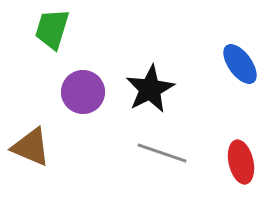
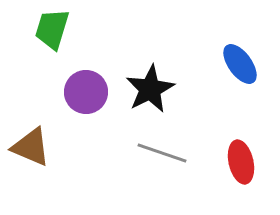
purple circle: moved 3 px right
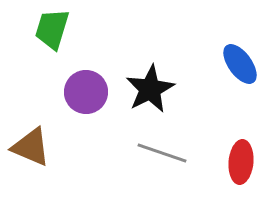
red ellipse: rotated 18 degrees clockwise
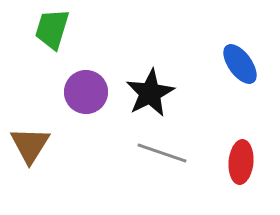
black star: moved 4 px down
brown triangle: moved 1 px left, 2 px up; rotated 39 degrees clockwise
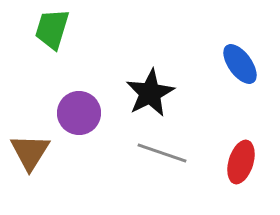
purple circle: moved 7 px left, 21 px down
brown triangle: moved 7 px down
red ellipse: rotated 12 degrees clockwise
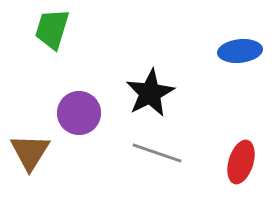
blue ellipse: moved 13 px up; rotated 60 degrees counterclockwise
gray line: moved 5 px left
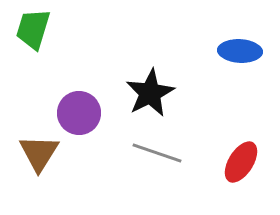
green trapezoid: moved 19 px left
blue ellipse: rotated 9 degrees clockwise
brown triangle: moved 9 px right, 1 px down
red ellipse: rotated 15 degrees clockwise
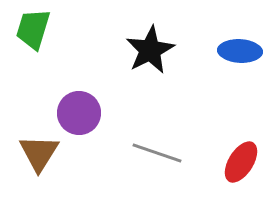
black star: moved 43 px up
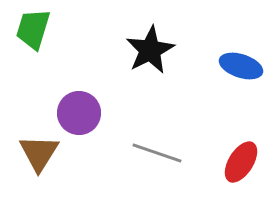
blue ellipse: moved 1 px right, 15 px down; rotated 15 degrees clockwise
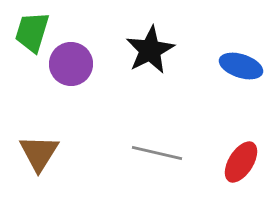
green trapezoid: moved 1 px left, 3 px down
purple circle: moved 8 px left, 49 px up
gray line: rotated 6 degrees counterclockwise
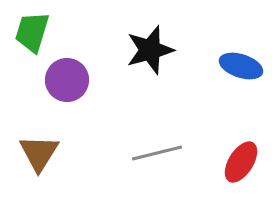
black star: rotated 12 degrees clockwise
purple circle: moved 4 px left, 16 px down
gray line: rotated 27 degrees counterclockwise
